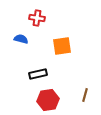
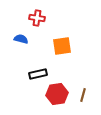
brown line: moved 2 px left
red hexagon: moved 9 px right, 6 px up
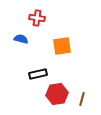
brown line: moved 1 px left, 4 px down
